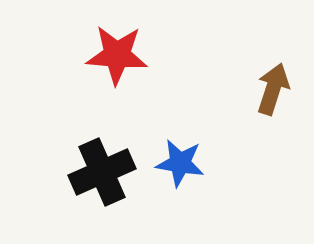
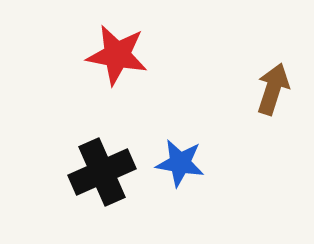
red star: rotated 6 degrees clockwise
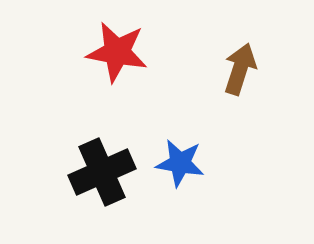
red star: moved 3 px up
brown arrow: moved 33 px left, 20 px up
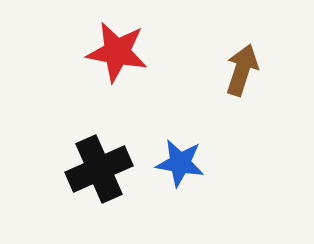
brown arrow: moved 2 px right, 1 px down
black cross: moved 3 px left, 3 px up
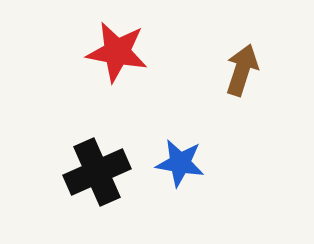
black cross: moved 2 px left, 3 px down
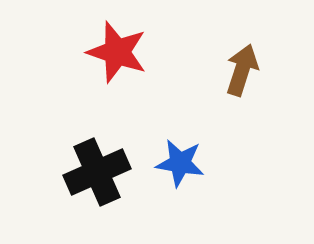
red star: rotated 8 degrees clockwise
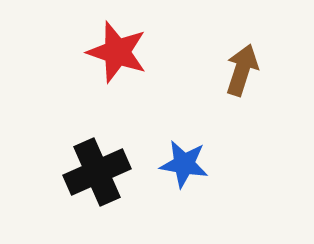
blue star: moved 4 px right, 1 px down
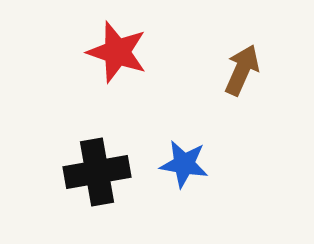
brown arrow: rotated 6 degrees clockwise
black cross: rotated 14 degrees clockwise
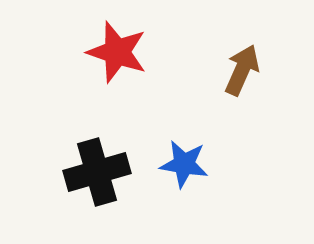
black cross: rotated 6 degrees counterclockwise
